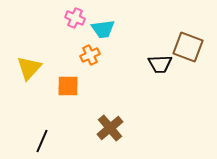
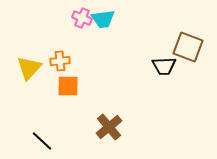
pink cross: moved 7 px right
cyan trapezoid: moved 10 px up
orange cross: moved 30 px left, 6 px down; rotated 18 degrees clockwise
black trapezoid: moved 4 px right, 2 px down
brown cross: moved 1 px left, 1 px up
black line: rotated 70 degrees counterclockwise
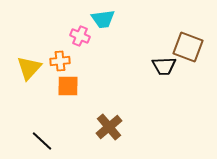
pink cross: moved 2 px left, 18 px down
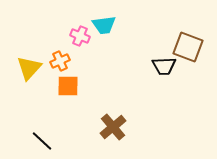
cyan trapezoid: moved 1 px right, 6 px down
orange cross: rotated 18 degrees counterclockwise
brown cross: moved 4 px right
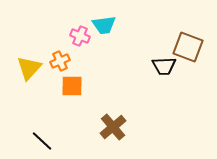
orange square: moved 4 px right
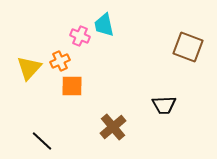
cyan trapezoid: rotated 85 degrees clockwise
black trapezoid: moved 39 px down
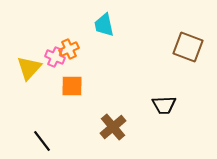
pink cross: moved 25 px left, 21 px down
orange cross: moved 9 px right, 12 px up
black line: rotated 10 degrees clockwise
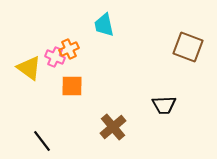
yellow triangle: rotated 36 degrees counterclockwise
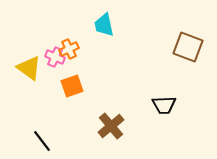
orange square: rotated 20 degrees counterclockwise
brown cross: moved 2 px left, 1 px up
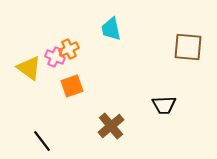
cyan trapezoid: moved 7 px right, 4 px down
brown square: rotated 16 degrees counterclockwise
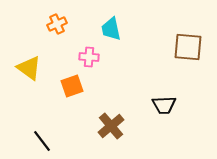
orange cross: moved 12 px left, 25 px up
pink cross: moved 34 px right; rotated 18 degrees counterclockwise
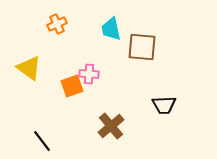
brown square: moved 46 px left
pink cross: moved 17 px down
